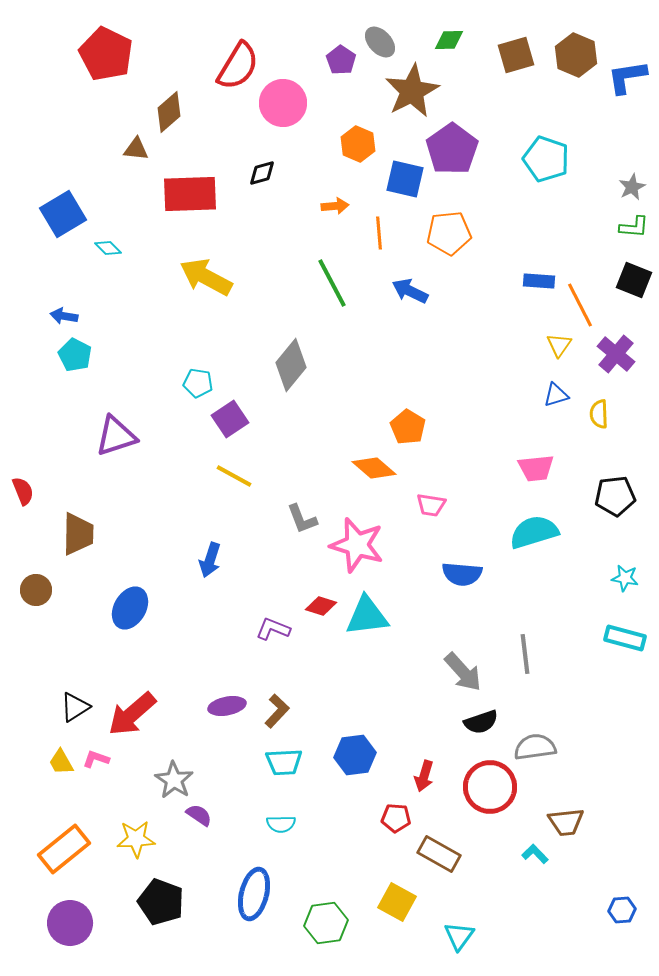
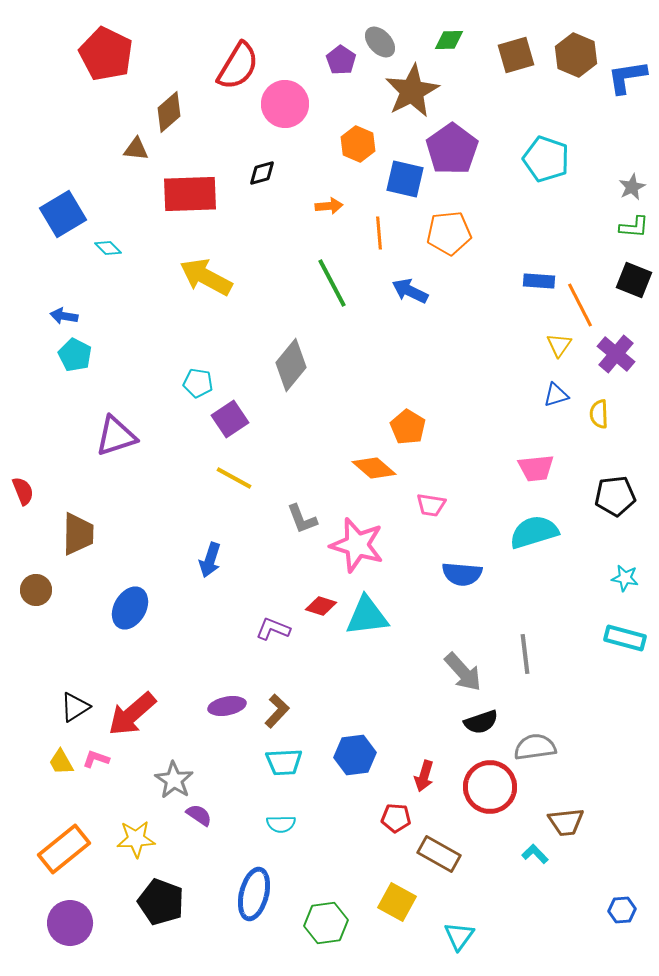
pink circle at (283, 103): moved 2 px right, 1 px down
orange arrow at (335, 206): moved 6 px left
yellow line at (234, 476): moved 2 px down
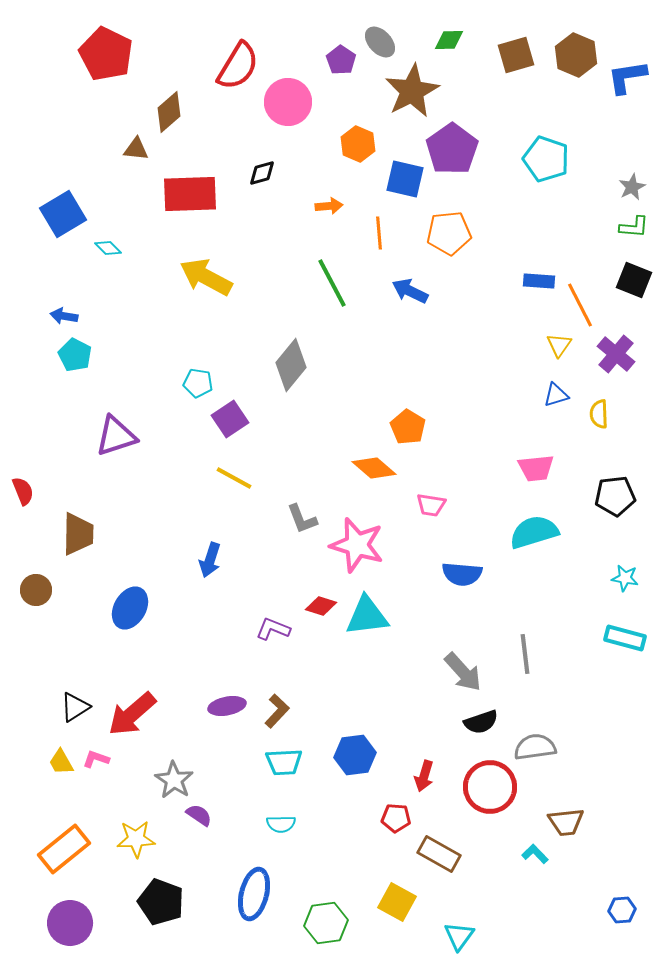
pink circle at (285, 104): moved 3 px right, 2 px up
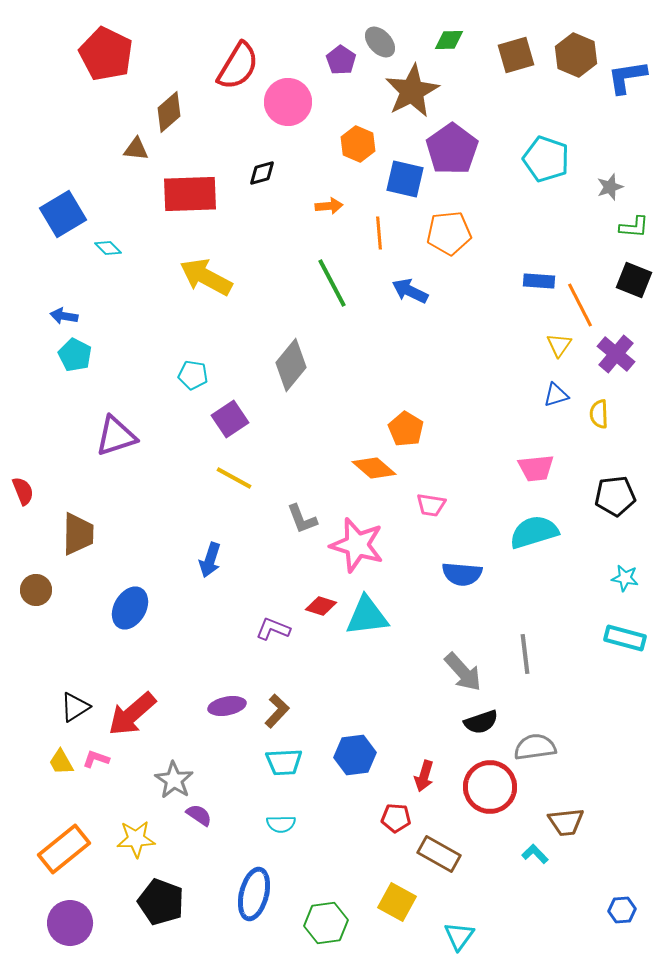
gray star at (632, 187): moved 22 px left; rotated 8 degrees clockwise
cyan pentagon at (198, 383): moved 5 px left, 8 px up
orange pentagon at (408, 427): moved 2 px left, 2 px down
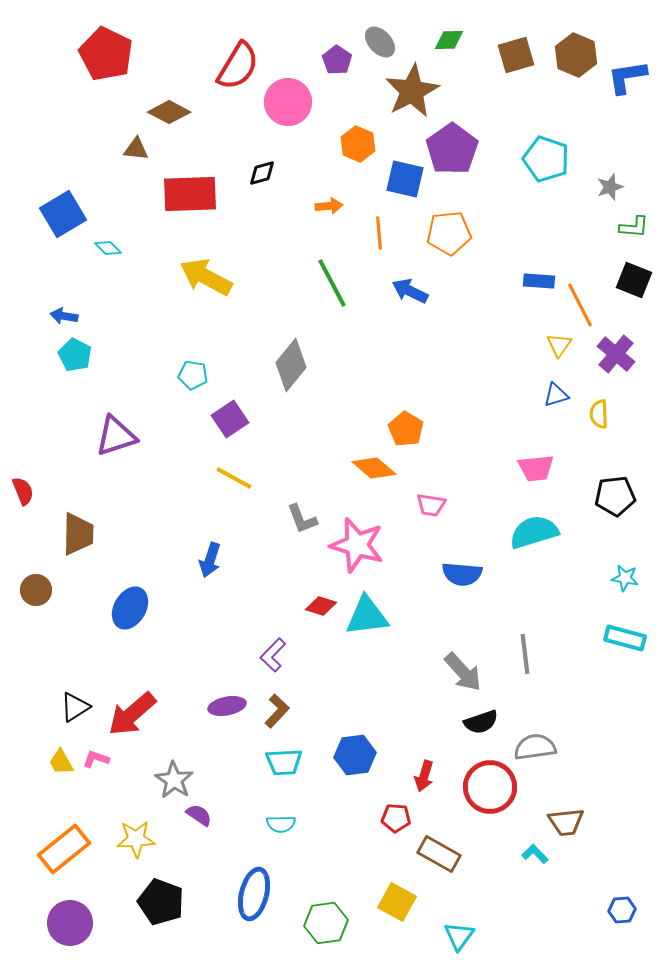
purple pentagon at (341, 60): moved 4 px left
brown diamond at (169, 112): rotated 69 degrees clockwise
purple L-shape at (273, 629): moved 26 px down; rotated 68 degrees counterclockwise
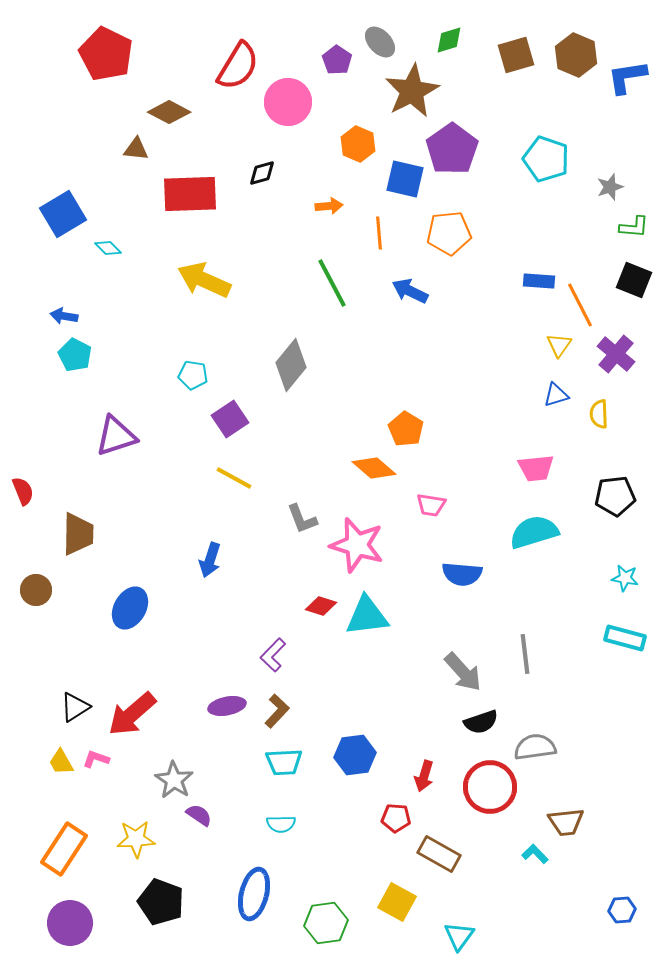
green diamond at (449, 40): rotated 16 degrees counterclockwise
yellow arrow at (206, 277): moved 2 px left, 3 px down; rotated 4 degrees counterclockwise
orange rectangle at (64, 849): rotated 18 degrees counterclockwise
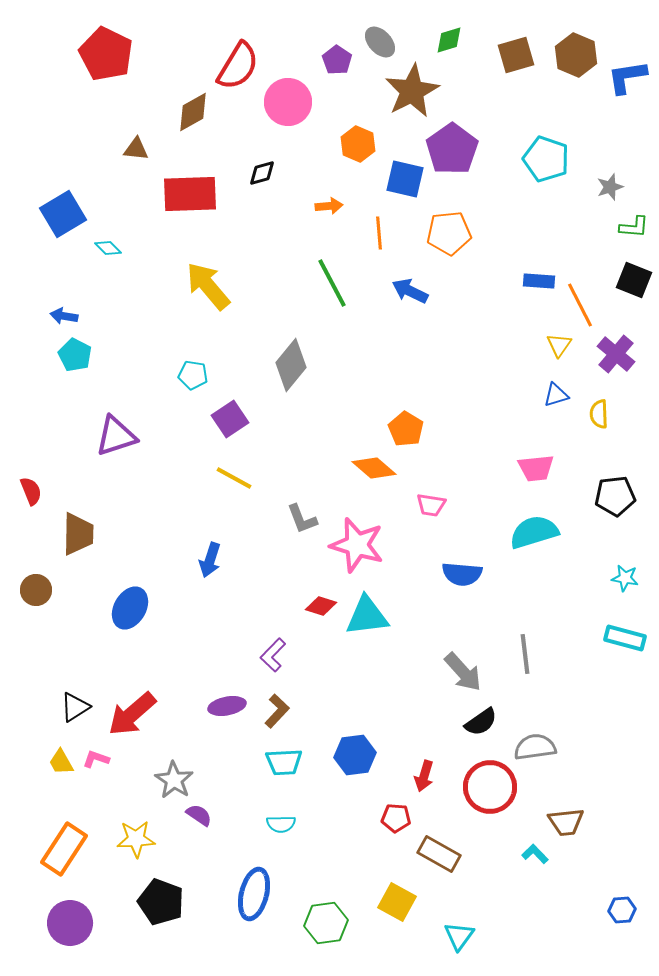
brown diamond at (169, 112): moved 24 px right; rotated 57 degrees counterclockwise
yellow arrow at (204, 280): moved 4 px right, 6 px down; rotated 26 degrees clockwise
red semicircle at (23, 491): moved 8 px right
black semicircle at (481, 722): rotated 16 degrees counterclockwise
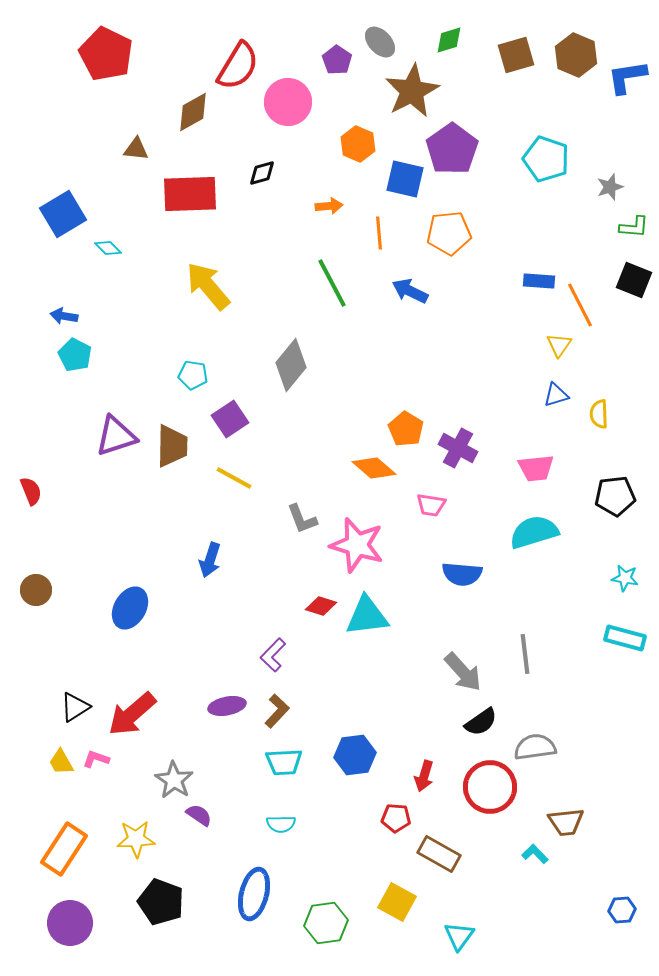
purple cross at (616, 354): moved 158 px left, 94 px down; rotated 12 degrees counterclockwise
brown trapezoid at (78, 534): moved 94 px right, 88 px up
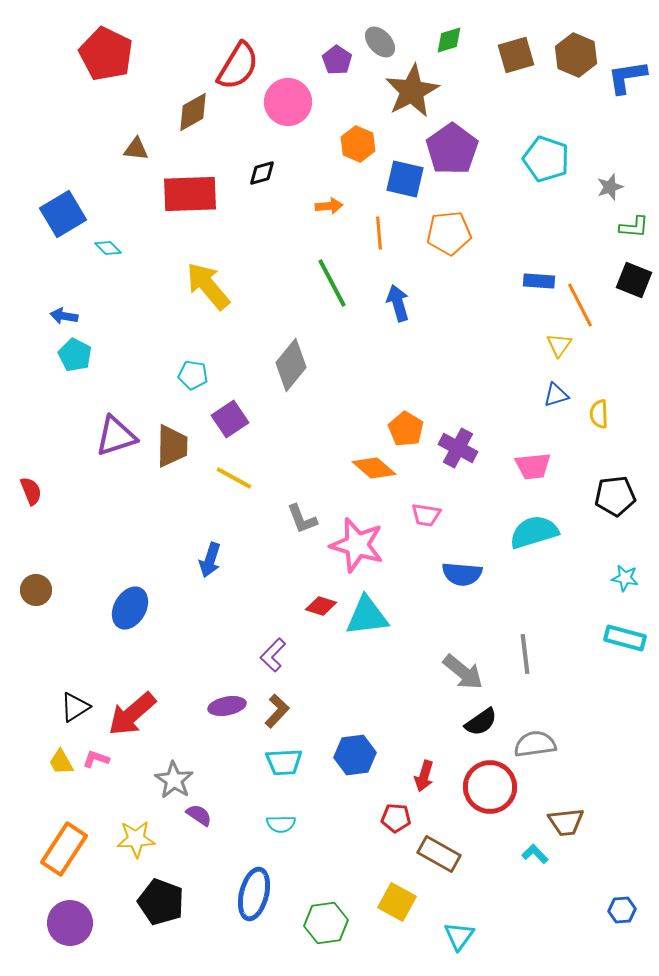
blue arrow at (410, 291): moved 12 px left, 12 px down; rotated 48 degrees clockwise
pink trapezoid at (536, 468): moved 3 px left, 2 px up
pink trapezoid at (431, 505): moved 5 px left, 10 px down
gray arrow at (463, 672): rotated 9 degrees counterclockwise
gray semicircle at (535, 747): moved 3 px up
